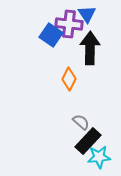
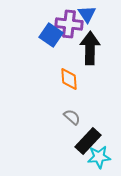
orange diamond: rotated 30 degrees counterclockwise
gray semicircle: moved 9 px left, 5 px up
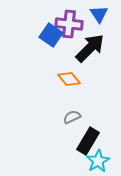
blue triangle: moved 12 px right
black arrow: rotated 44 degrees clockwise
orange diamond: rotated 35 degrees counterclockwise
gray semicircle: rotated 66 degrees counterclockwise
black rectangle: rotated 12 degrees counterclockwise
cyan star: moved 1 px left, 4 px down; rotated 25 degrees counterclockwise
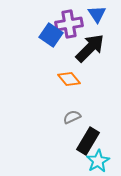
blue triangle: moved 2 px left
purple cross: rotated 16 degrees counterclockwise
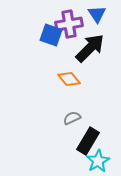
blue square: rotated 15 degrees counterclockwise
gray semicircle: moved 1 px down
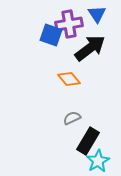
black arrow: rotated 8 degrees clockwise
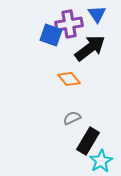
cyan star: moved 3 px right
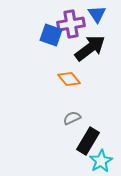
purple cross: moved 2 px right
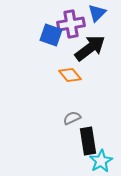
blue triangle: moved 1 px up; rotated 18 degrees clockwise
orange diamond: moved 1 px right, 4 px up
black rectangle: rotated 40 degrees counterclockwise
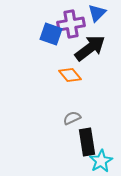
blue square: moved 1 px up
black rectangle: moved 1 px left, 1 px down
